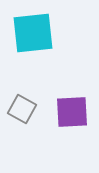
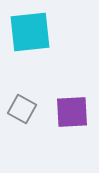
cyan square: moved 3 px left, 1 px up
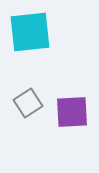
gray square: moved 6 px right, 6 px up; rotated 28 degrees clockwise
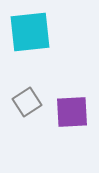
gray square: moved 1 px left, 1 px up
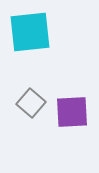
gray square: moved 4 px right, 1 px down; rotated 16 degrees counterclockwise
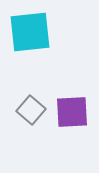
gray square: moved 7 px down
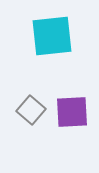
cyan square: moved 22 px right, 4 px down
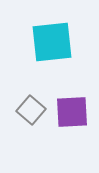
cyan square: moved 6 px down
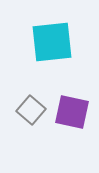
purple square: rotated 15 degrees clockwise
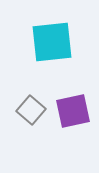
purple square: moved 1 px right, 1 px up; rotated 24 degrees counterclockwise
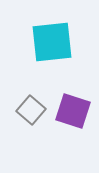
purple square: rotated 30 degrees clockwise
